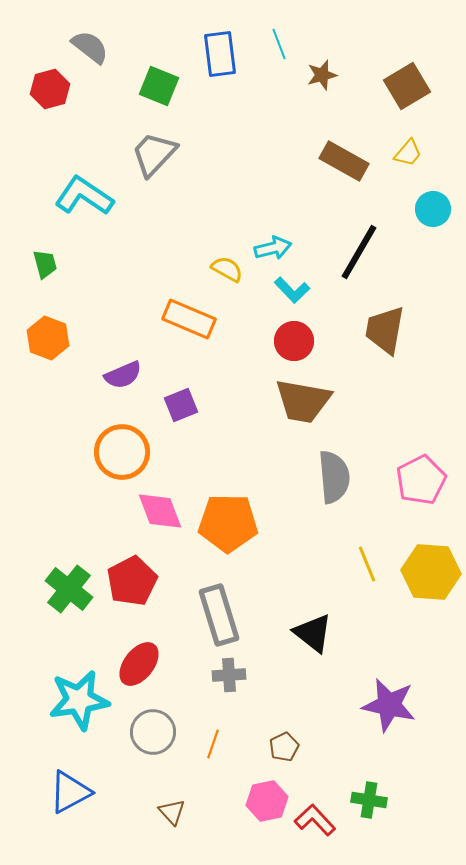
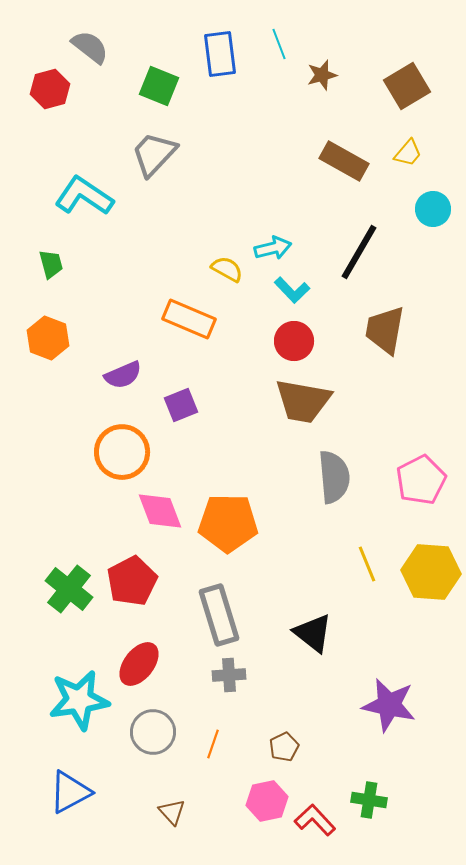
green trapezoid at (45, 264): moved 6 px right
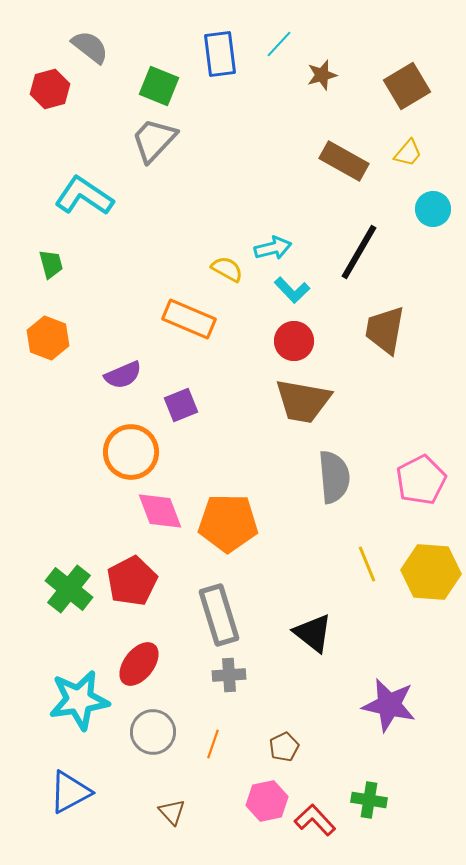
cyan line at (279, 44): rotated 64 degrees clockwise
gray trapezoid at (154, 154): moved 14 px up
orange circle at (122, 452): moved 9 px right
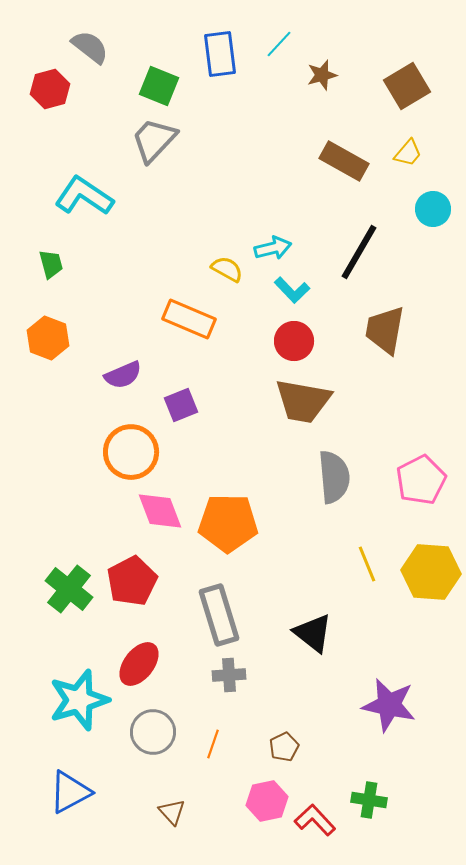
cyan star at (79, 700): rotated 8 degrees counterclockwise
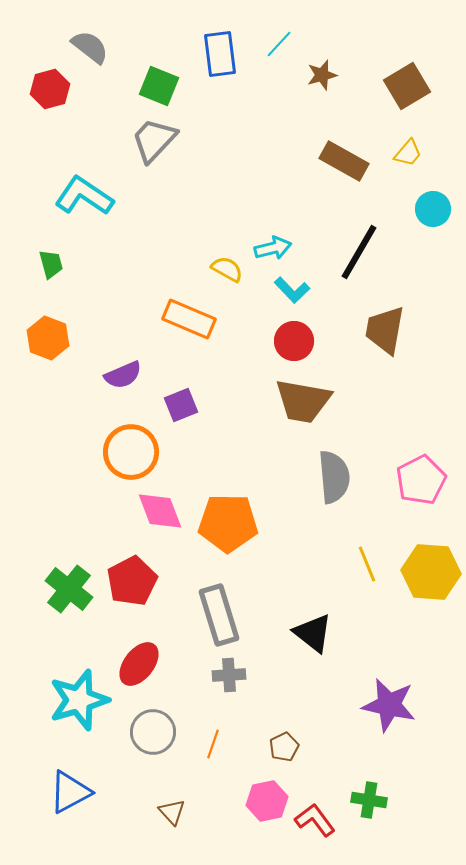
red L-shape at (315, 820): rotated 6 degrees clockwise
